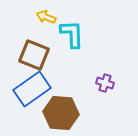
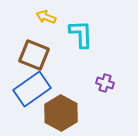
cyan L-shape: moved 9 px right
brown hexagon: rotated 24 degrees clockwise
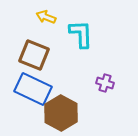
blue rectangle: moved 1 px right; rotated 60 degrees clockwise
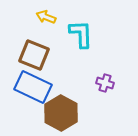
blue rectangle: moved 2 px up
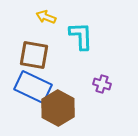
cyan L-shape: moved 2 px down
brown square: rotated 12 degrees counterclockwise
purple cross: moved 3 px left, 1 px down
brown hexagon: moved 3 px left, 5 px up
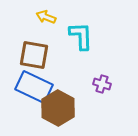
blue rectangle: moved 1 px right
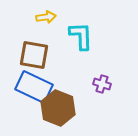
yellow arrow: rotated 150 degrees clockwise
brown hexagon: rotated 8 degrees counterclockwise
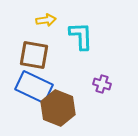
yellow arrow: moved 3 px down
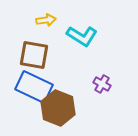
cyan L-shape: moved 1 px right; rotated 124 degrees clockwise
purple cross: rotated 12 degrees clockwise
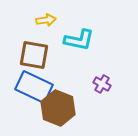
cyan L-shape: moved 3 px left, 4 px down; rotated 20 degrees counterclockwise
